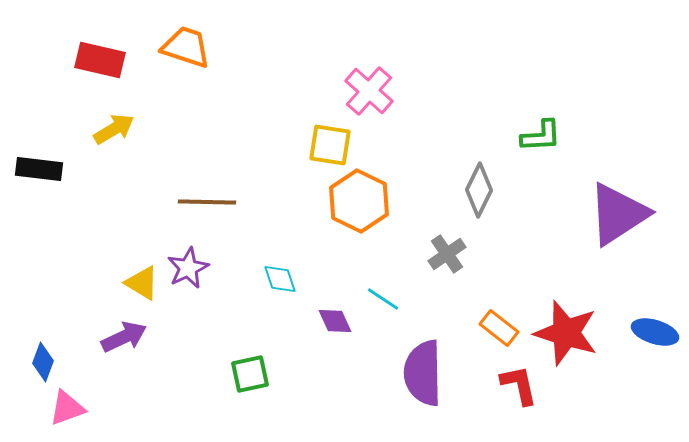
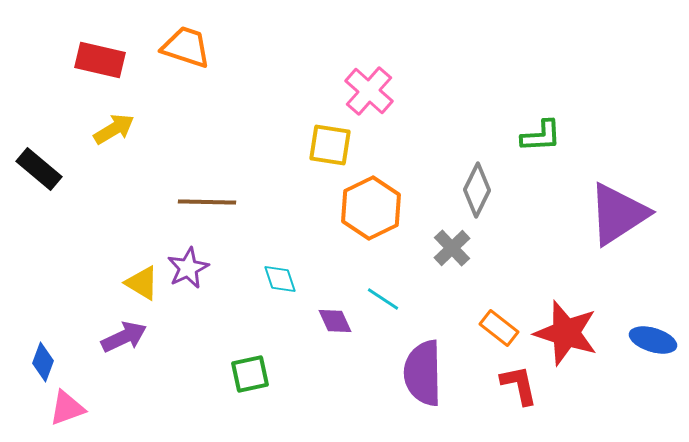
black rectangle: rotated 33 degrees clockwise
gray diamond: moved 2 px left
orange hexagon: moved 12 px right, 7 px down; rotated 8 degrees clockwise
gray cross: moved 5 px right, 6 px up; rotated 9 degrees counterclockwise
blue ellipse: moved 2 px left, 8 px down
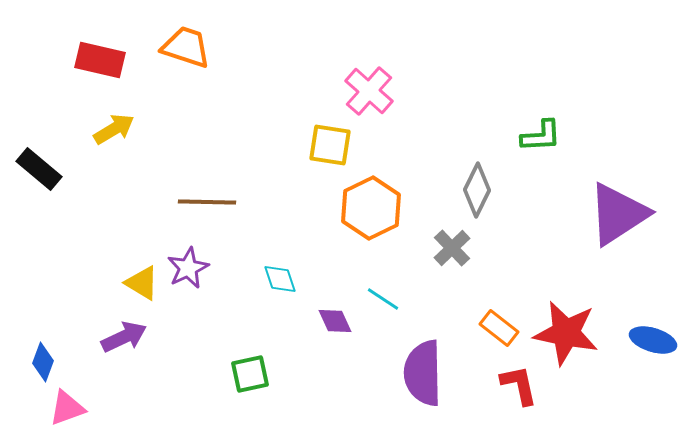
red star: rotated 6 degrees counterclockwise
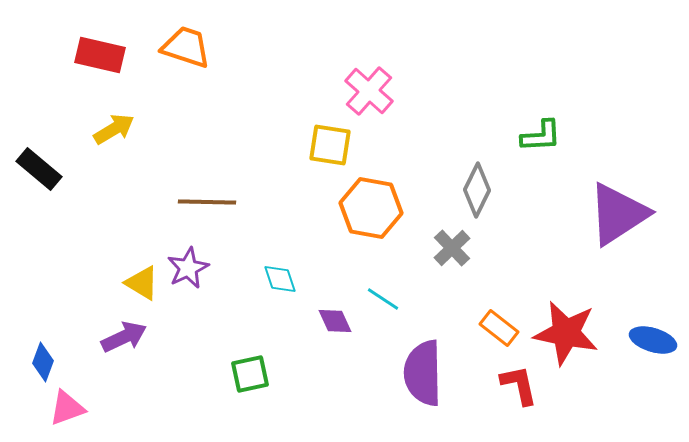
red rectangle: moved 5 px up
orange hexagon: rotated 24 degrees counterclockwise
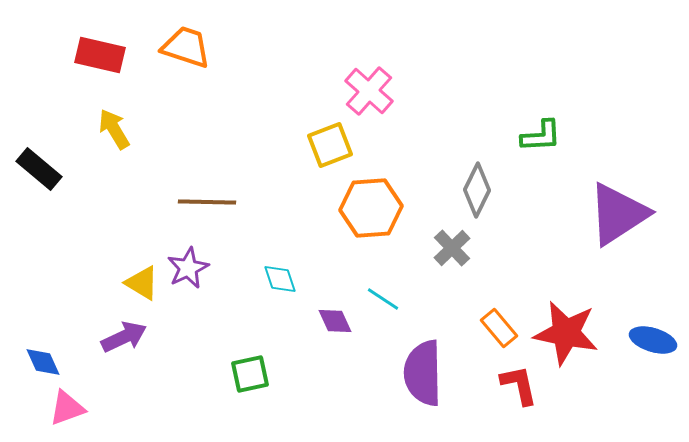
yellow arrow: rotated 90 degrees counterclockwise
yellow square: rotated 30 degrees counterclockwise
orange hexagon: rotated 14 degrees counterclockwise
orange rectangle: rotated 12 degrees clockwise
blue diamond: rotated 45 degrees counterclockwise
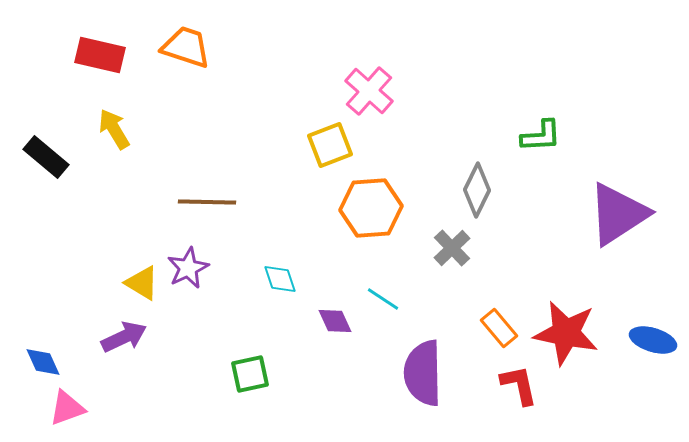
black rectangle: moved 7 px right, 12 px up
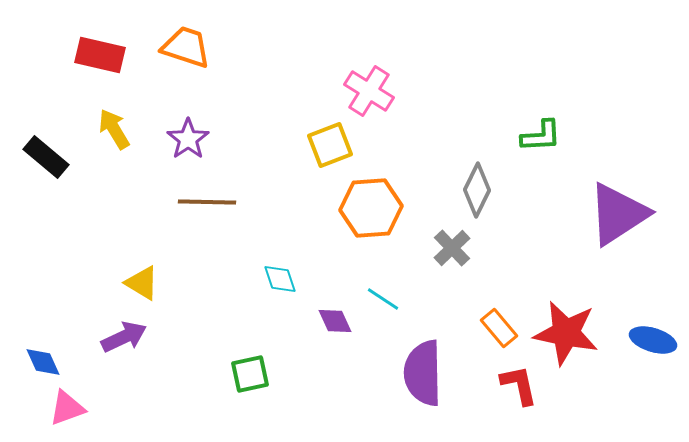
pink cross: rotated 9 degrees counterclockwise
purple star: moved 129 px up; rotated 9 degrees counterclockwise
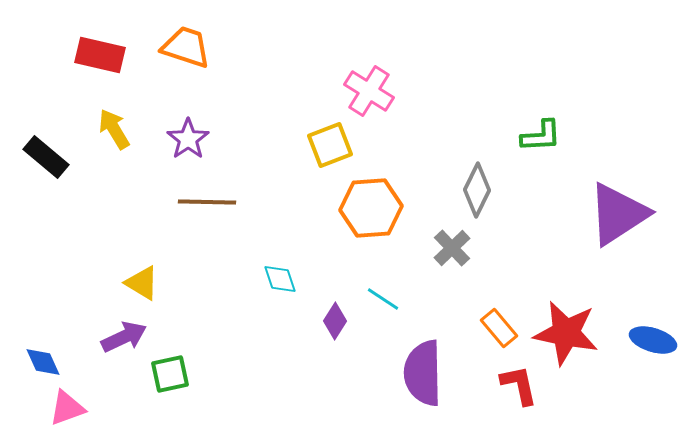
purple diamond: rotated 57 degrees clockwise
green square: moved 80 px left
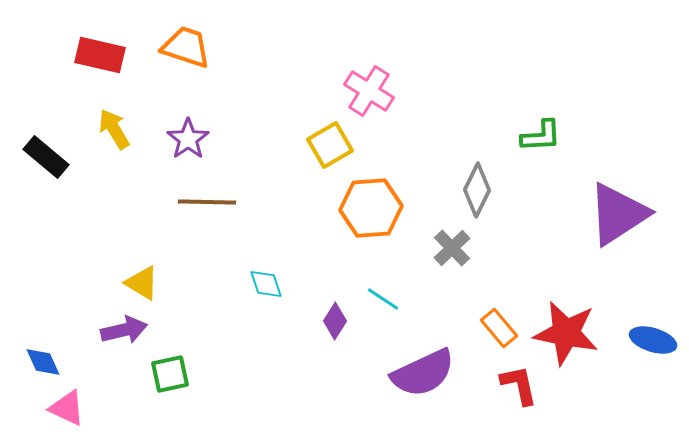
yellow square: rotated 9 degrees counterclockwise
cyan diamond: moved 14 px left, 5 px down
purple arrow: moved 7 px up; rotated 12 degrees clockwise
purple semicircle: rotated 114 degrees counterclockwise
pink triangle: rotated 45 degrees clockwise
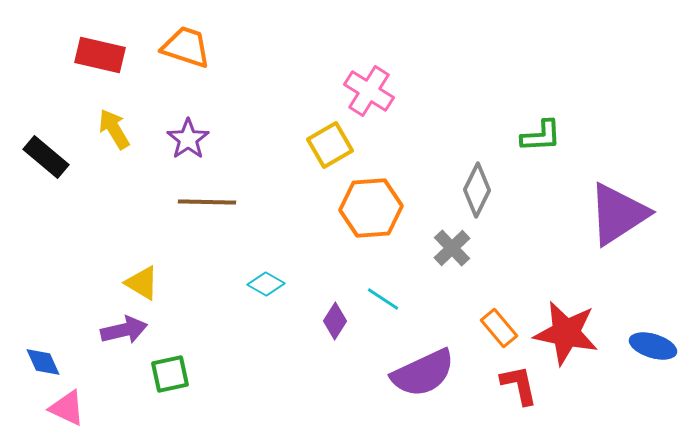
cyan diamond: rotated 42 degrees counterclockwise
blue ellipse: moved 6 px down
